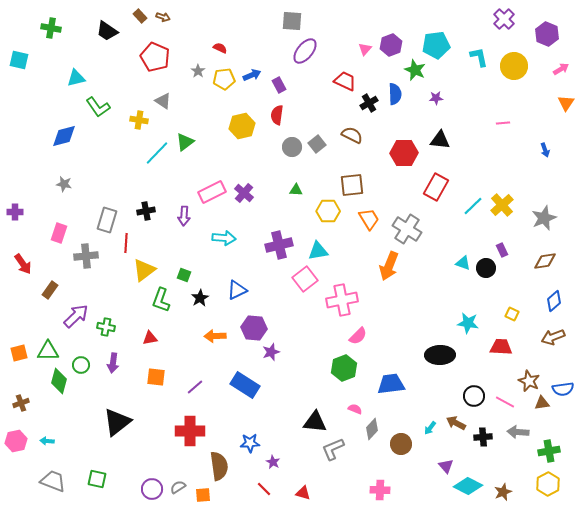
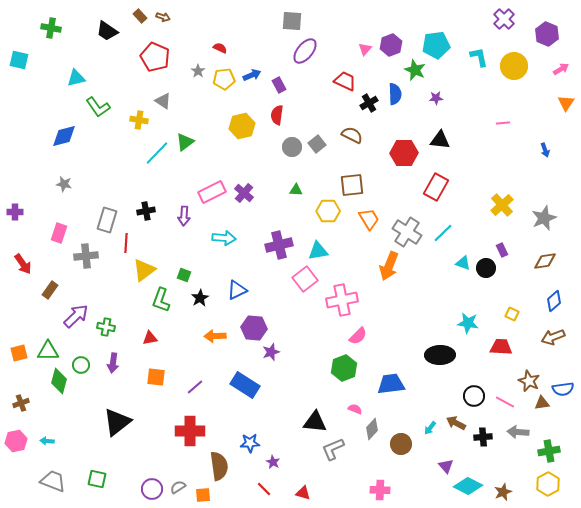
cyan line at (473, 206): moved 30 px left, 27 px down
gray cross at (407, 229): moved 3 px down
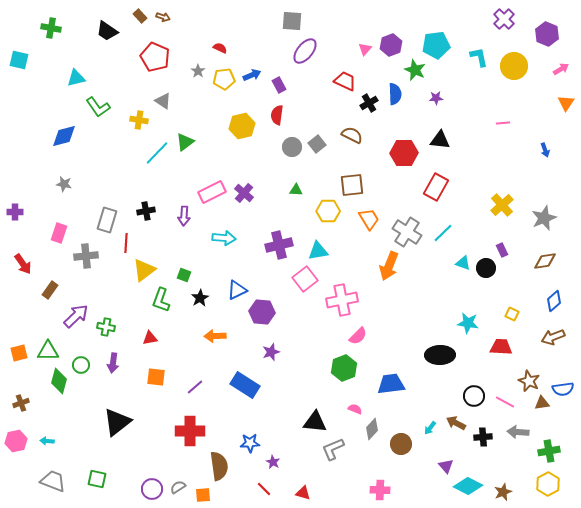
purple hexagon at (254, 328): moved 8 px right, 16 px up
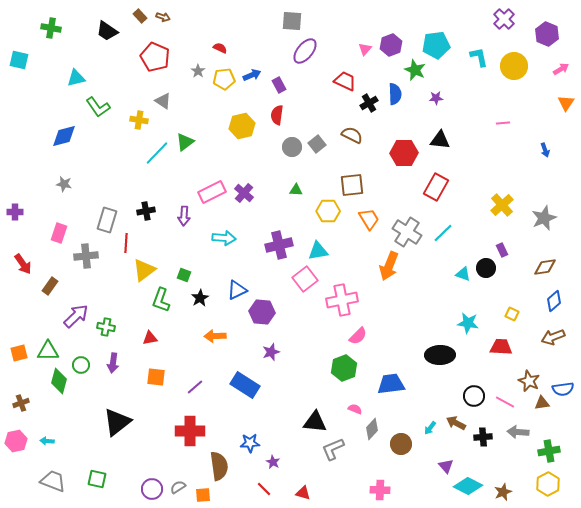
brown diamond at (545, 261): moved 6 px down
cyan triangle at (463, 263): moved 11 px down
brown rectangle at (50, 290): moved 4 px up
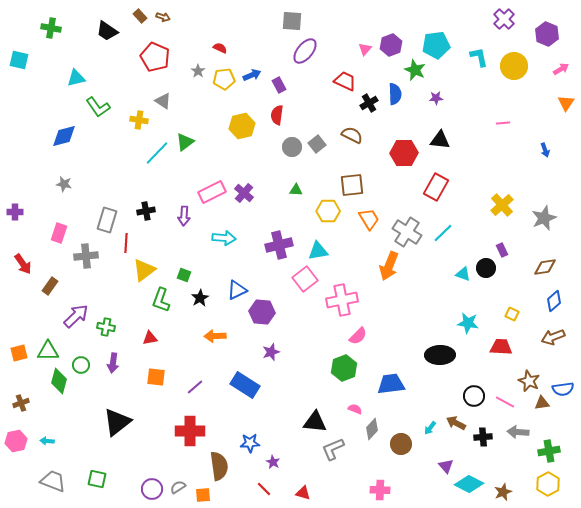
cyan diamond at (468, 486): moved 1 px right, 2 px up
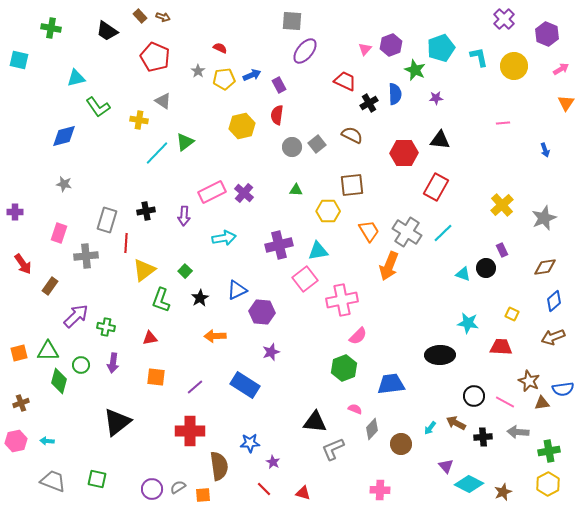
cyan pentagon at (436, 45): moved 5 px right, 3 px down; rotated 12 degrees counterclockwise
orange trapezoid at (369, 219): moved 12 px down
cyan arrow at (224, 238): rotated 15 degrees counterclockwise
green square at (184, 275): moved 1 px right, 4 px up; rotated 24 degrees clockwise
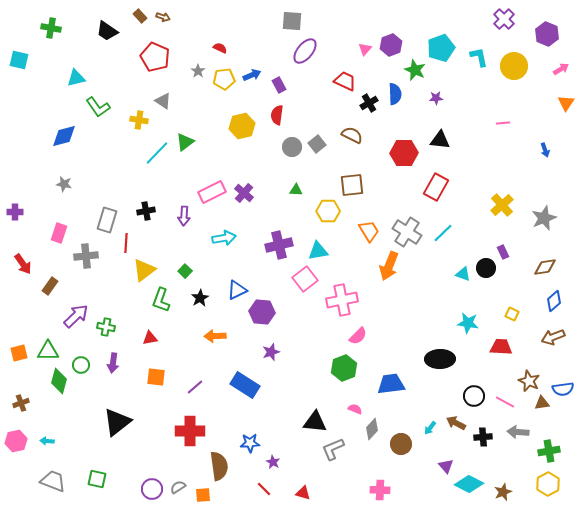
purple rectangle at (502, 250): moved 1 px right, 2 px down
black ellipse at (440, 355): moved 4 px down
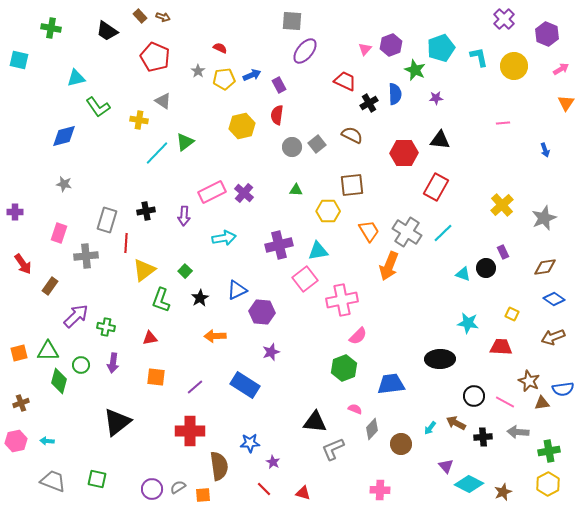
blue diamond at (554, 301): moved 2 px up; rotated 75 degrees clockwise
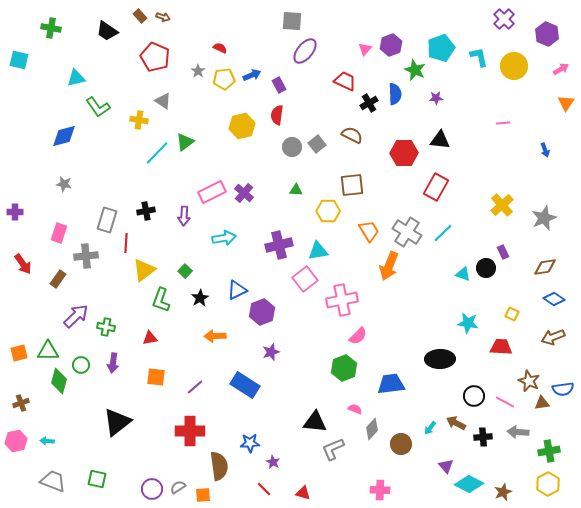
brown rectangle at (50, 286): moved 8 px right, 7 px up
purple hexagon at (262, 312): rotated 25 degrees counterclockwise
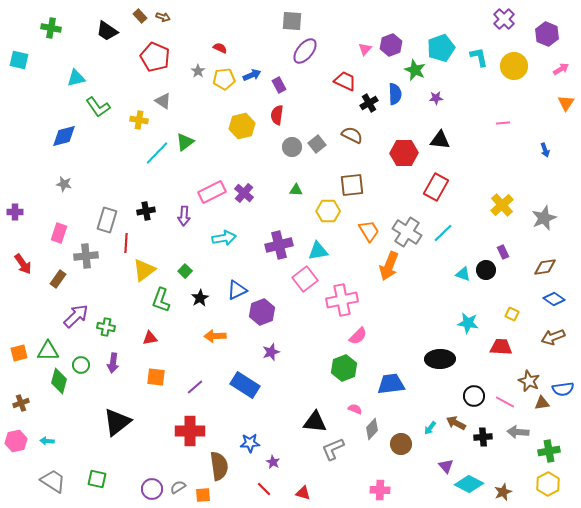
black circle at (486, 268): moved 2 px down
gray trapezoid at (53, 481): rotated 12 degrees clockwise
